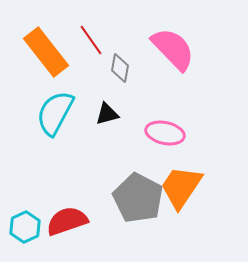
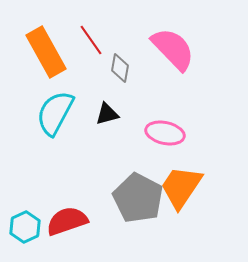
orange rectangle: rotated 9 degrees clockwise
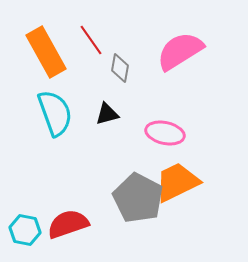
pink semicircle: moved 7 px right, 2 px down; rotated 78 degrees counterclockwise
cyan semicircle: rotated 132 degrees clockwise
orange trapezoid: moved 4 px left, 5 px up; rotated 30 degrees clockwise
red semicircle: moved 1 px right, 3 px down
cyan hexagon: moved 3 px down; rotated 24 degrees counterclockwise
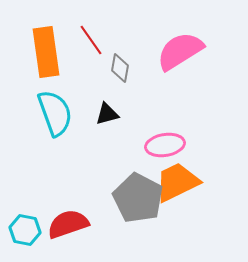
orange rectangle: rotated 21 degrees clockwise
pink ellipse: moved 12 px down; rotated 21 degrees counterclockwise
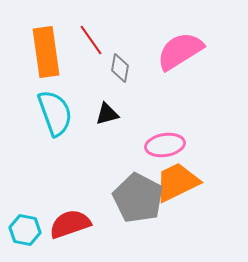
red semicircle: moved 2 px right
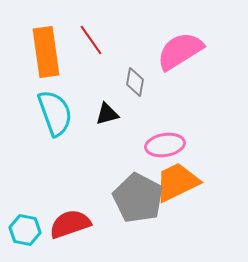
gray diamond: moved 15 px right, 14 px down
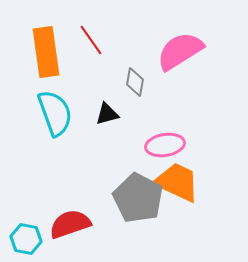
orange trapezoid: rotated 51 degrees clockwise
cyan hexagon: moved 1 px right, 9 px down
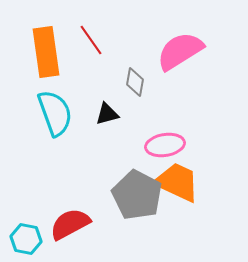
gray pentagon: moved 1 px left, 3 px up
red semicircle: rotated 9 degrees counterclockwise
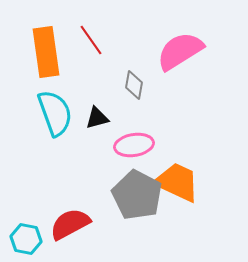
gray diamond: moved 1 px left, 3 px down
black triangle: moved 10 px left, 4 px down
pink ellipse: moved 31 px left
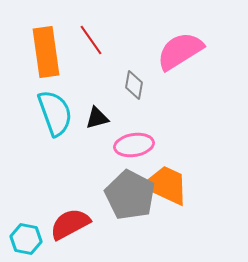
orange trapezoid: moved 11 px left, 3 px down
gray pentagon: moved 7 px left
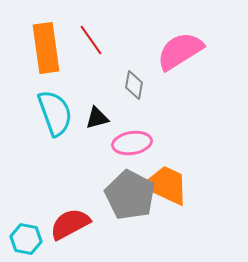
orange rectangle: moved 4 px up
pink ellipse: moved 2 px left, 2 px up
